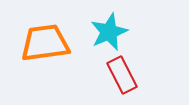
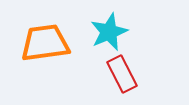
red rectangle: moved 1 px up
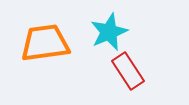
red rectangle: moved 6 px right, 3 px up; rotated 6 degrees counterclockwise
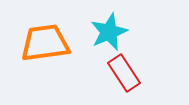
red rectangle: moved 4 px left, 2 px down
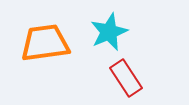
red rectangle: moved 2 px right, 5 px down
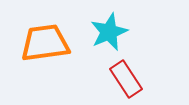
red rectangle: moved 1 px down
